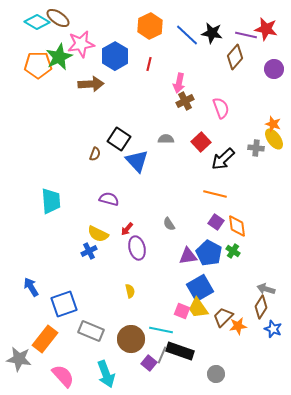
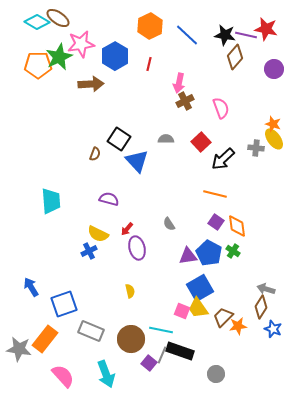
black star at (212, 33): moved 13 px right, 2 px down
gray star at (19, 359): moved 10 px up
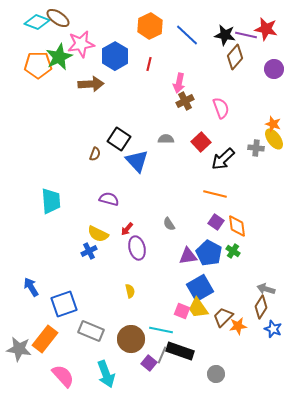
cyan diamond at (37, 22): rotated 10 degrees counterclockwise
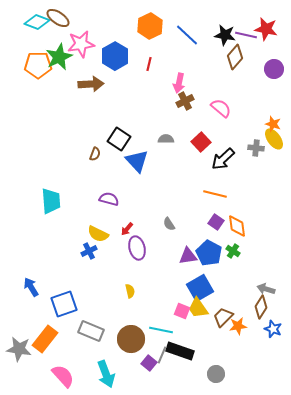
pink semicircle at (221, 108): rotated 30 degrees counterclockwise
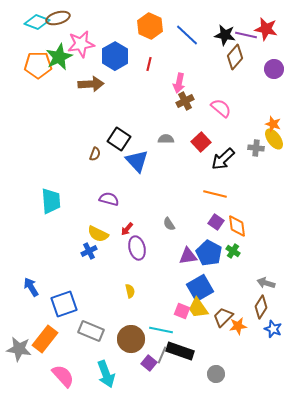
brown ellipse at (58, 18): rotated 50 degrees counterclockwise
orange hexagon at (150, 26): rotated 10 degrees counterclockwise
gray arrow at (266, 289): moved 6 px up
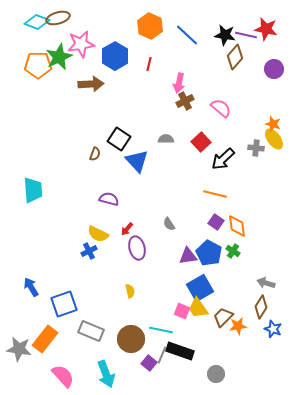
cyan trapezoid at (51, 201): moved 18 px left, 11 px up
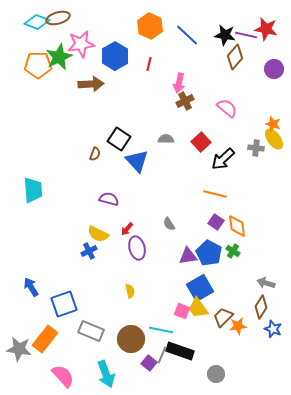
pink semicircle at (221, 108): moved 6 px right
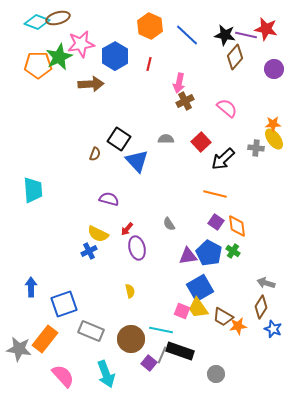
orange star at (273, 124): rotated 21 degrees counterclockwise
blue arrow at (31, 287): rotated 30 degrees clockwise
brown trapezoid at (223, 317): rotated 105 degrees counterclockwise
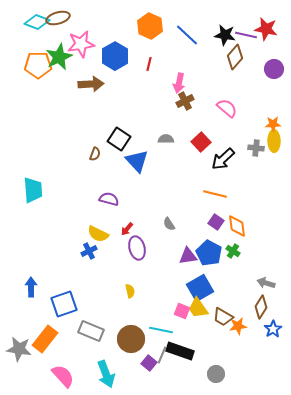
yellow ellipse at (274, 139): moved 2 px down; rotated 35 degrees clockwise
blue star at (273, 329): rotated 18 degrees clockwise
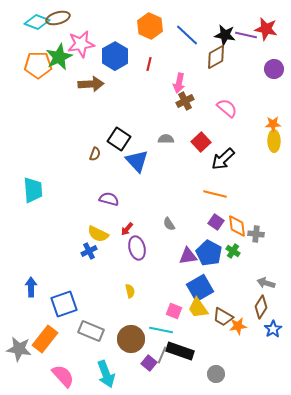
brown diamond at (235, 57): moved 19 px left; rotated 20 degrees clockwise
gray cross at (256, 148): moved 86 px down
pink square at (182, 311): moved 8 px left
